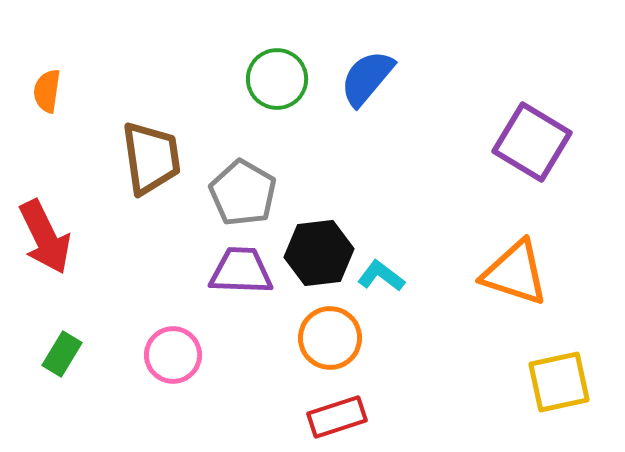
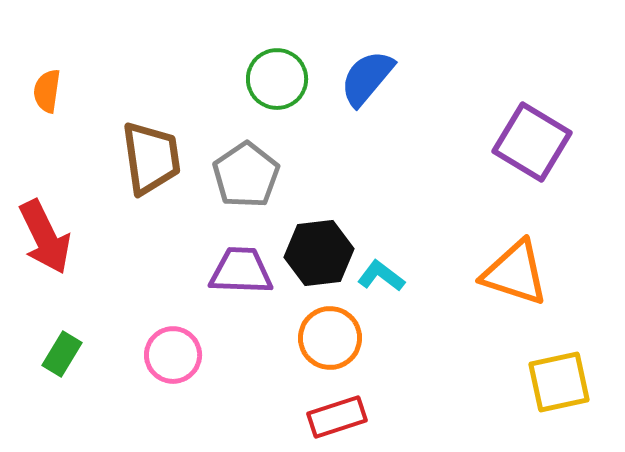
gray pentagon: moved 3 px right, 18 px up; rotated 8 degrees clockwise
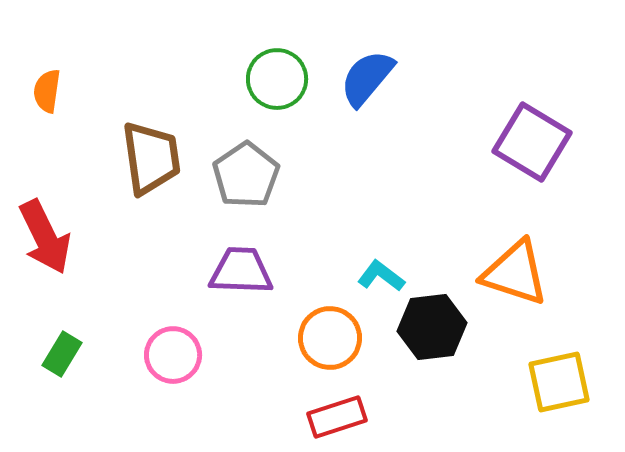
black hexagon: moved 113 px right, 74 px down
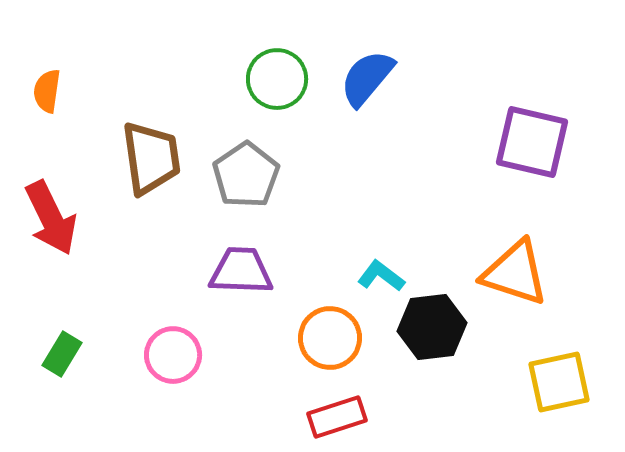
purple square: rotated 18 degrees counterclockwise
red arrow: moved 6 px right, 19 px up
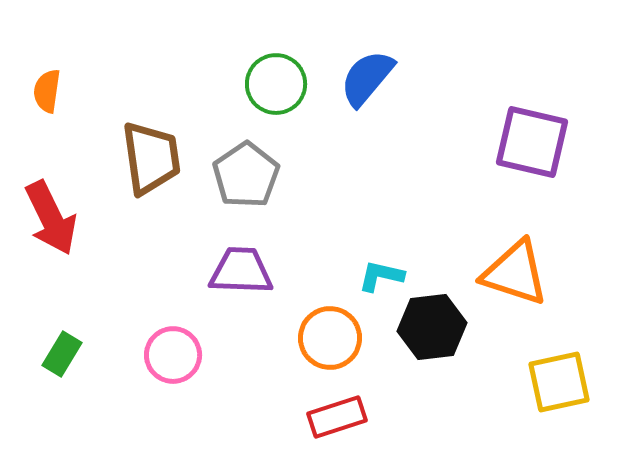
green circle: moved 1 px left, 5 px down
cyan L-shape: rotated 24 degrees counterclockwise
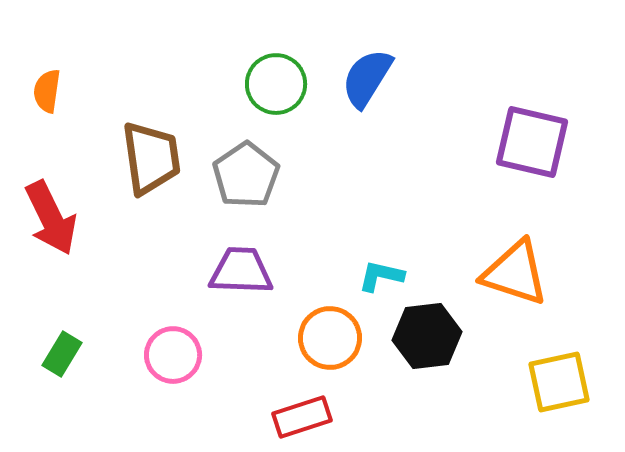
blue semicircle: rotated 8 degrees counterclockwise
black hexagon: moved 5 px left, 9 px down
red rectangle: moved 35 px left
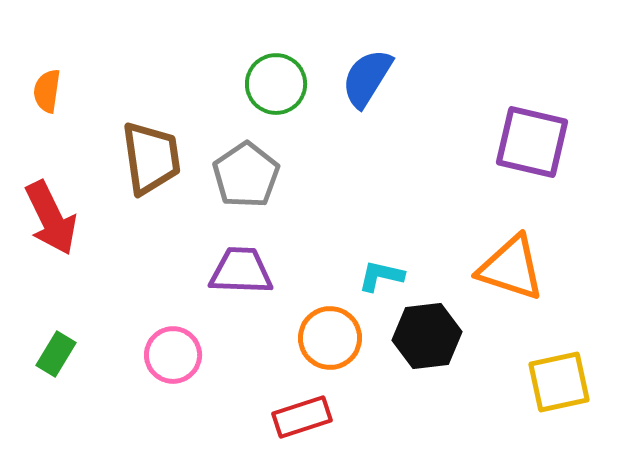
orange triangle: moved 4 px left, 5 px up
green rectangle: moved 6 px left
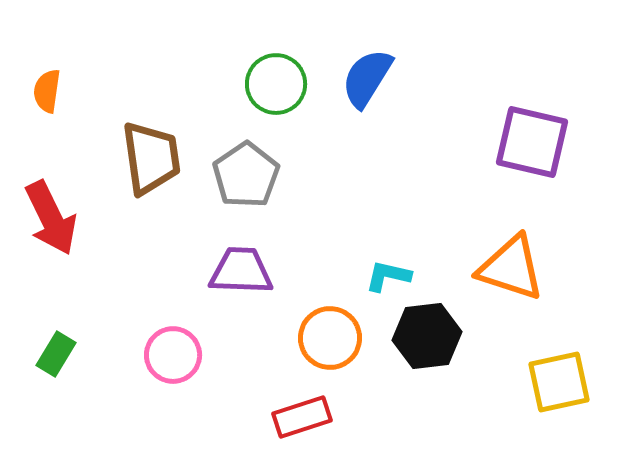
cyan L-shape: moved 7 px right
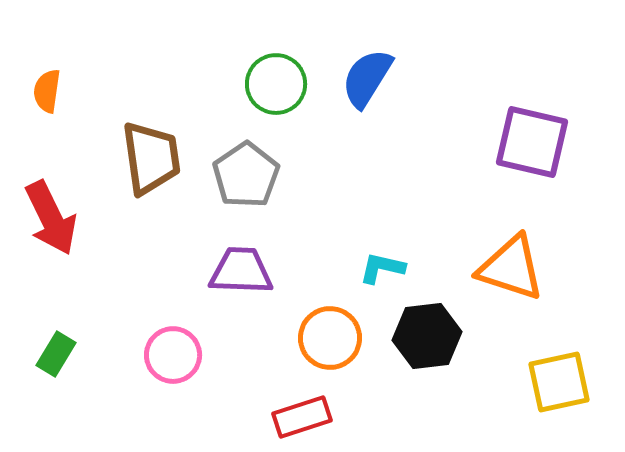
cyan L-shape: moved 6 px left, 8 px up
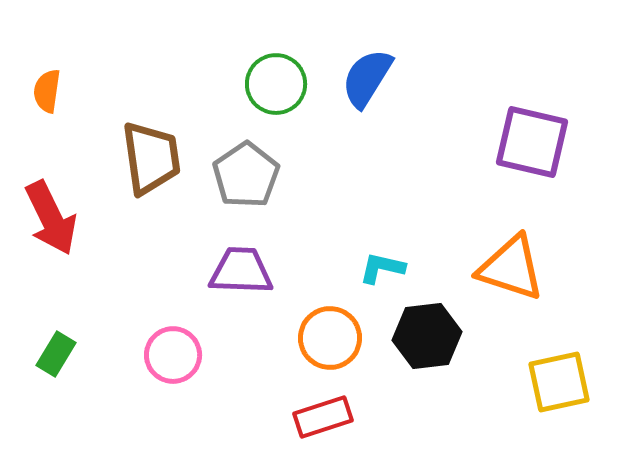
red rectangle: moved 21 px right
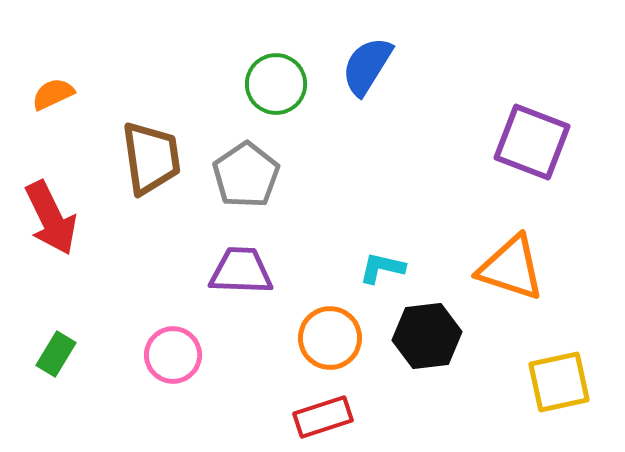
blue semicircle: moved 12 px up
orange semicircle: moved 6 px right, 3 px down; rotated 57 degrees clockwise
purple square: rotated 8 degrees clockwise
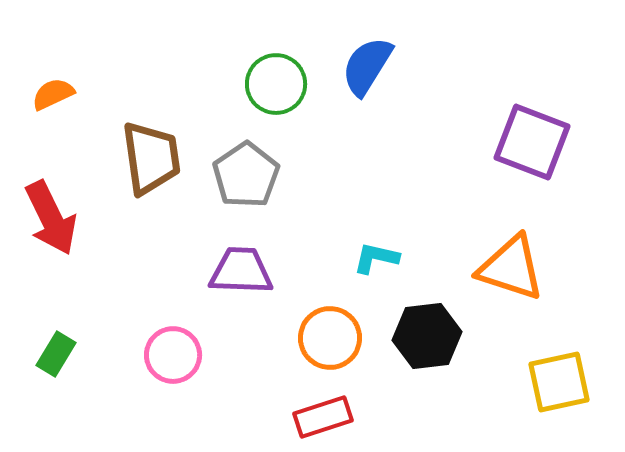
cyan L-shape: moved 6 px left, 10 px up
